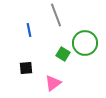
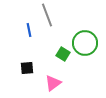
gray line: moved 9 px left
black square: moved 1 px right
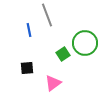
green square: rotated 24 degrees clockwise
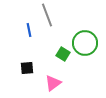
green square: rotated 24 degrees counterclockwise
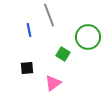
gray line: moved 2 px right
green circle: moved 3 px right, 6 px up
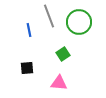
gray line: moved 1 px down
green circle: moved 9 px left, 15 px up
green square: rotated 24 degrees clockwise
pink triangle: moved 6 px right; rotated 42 degrees clockwise
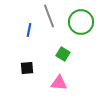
green circle: moved 2 px right
blue line: rotated 24 degrees clockwise
green square: rotated 24 degrees counterclockwise
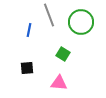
gray line: moved 1 px up
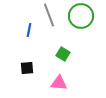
green circle: moved 6 px up
